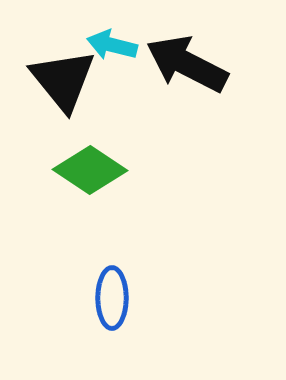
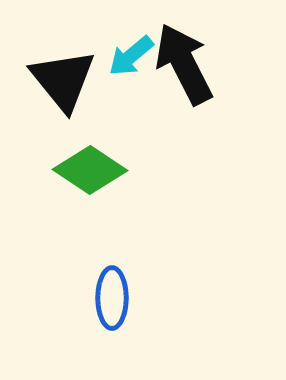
cyan arrow: moved 19 px right, 11 px down; rotated 54 degrees counterclockwise
black arrow: moved 3 px left; rotated 36 degrees clockwise
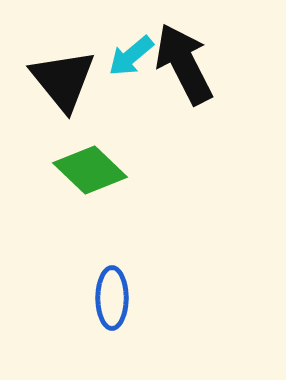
green diamond: rotated 10 degrees clockwise
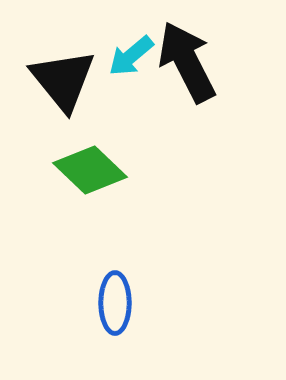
black arrow: moved 3 px right, 2 px up
blue ellipse: moved 3 px right, 5 px down
